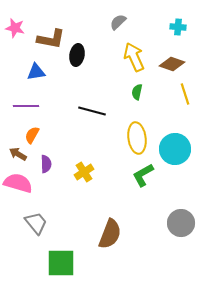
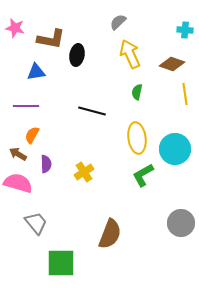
cyan cross: moved 7 px right, 3 px down
yellow arrow: moved 4 px left, 3 px up
yellow line: rotated 10 degrees clockwise
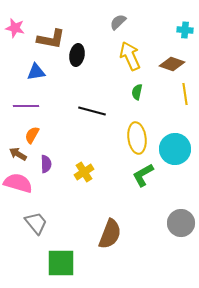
yellow arrow: moved 2 px down
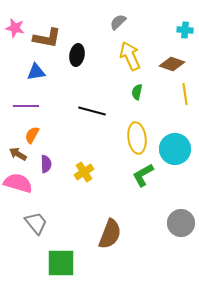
brown L-shape: moved 4 px left, 1 px up
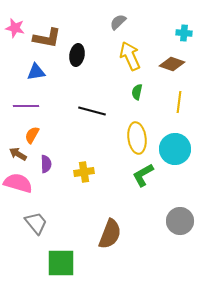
cyan cross: moved 1 px left, 3 px down
yellow line: moved 6 px left, 8 px down; rotated 15 degrees clockwise
yellow cross: rotated 24 degrees clockwise
gray circle: moved 1 px left, 2 px up
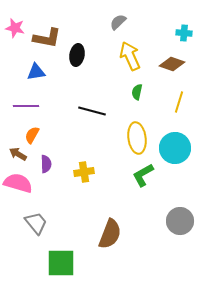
yellow line: rotated 10 degrees clockwise
cyan circle: moved 1 px up
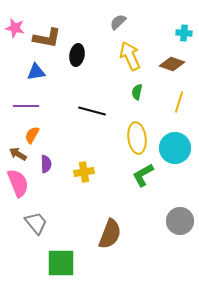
pink semicircle: rotated 52 degrees clockwise
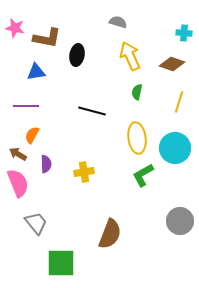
gray semicircle: rotated 60 degrees clockwise
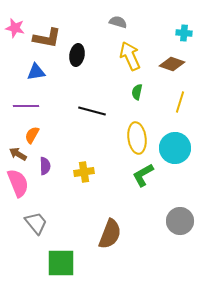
yellow line: moved 1 px right
purple semicircle: moved 1 px left, 2 px down
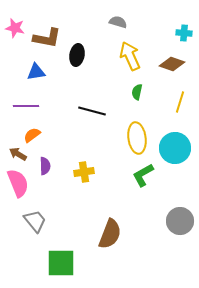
orange semicircle: rotated 24 degrees clockwise
gray trapezoid: moved 1 px left, 2 px up
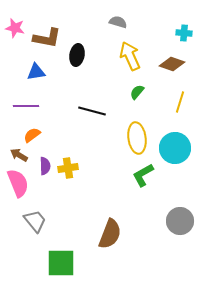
green semicircle: rotated 28 degrees clockwise
brown arrow: moved 1 px right, 1 px down
yellow cross: moved 16 px left, 4 px up
